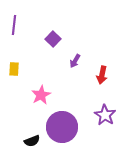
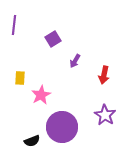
purple square: rotated 14 degrees clockwise
yellow rectangle: moved 6 px right, 9 px down
red arrow: moved 2 px right
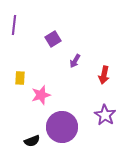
pink star: rotated 12 degrees clockwise
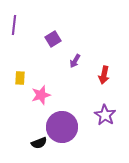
black semicircle: moved 7 px right, 2 px down
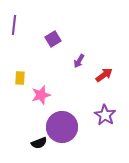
purple arrow: moved 4 px right
red arrow: rotated 138 degrees counterclockwise
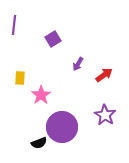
purple arrow: moved 1 px left, 3 px down
pink star: rotated 18 degrees counterclockwise
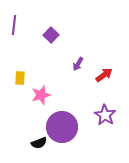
purple square: moved 2 px left, 4 px up; rotated 14 degrees counterclockwise
pink star: rotated 18 degrees clockwise
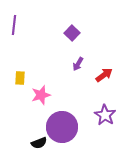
purple square: moved 21 px right, 2 px up
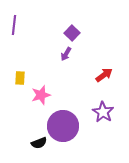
purple arrow: moved 12 px left, 10 px up
purple star: moved 2 px left, 3 px up
purple circle: moved 1 px right, 1 px up
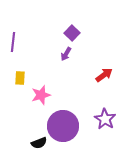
purple line: moved 1 px left, 17 px down
purple star: moved 2 px right, 7 px down
